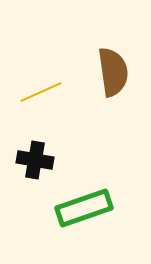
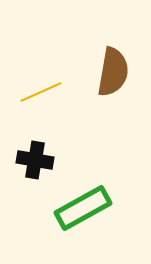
brown semicircle: rotated 18 degrees clockwise
green rectangle: moved 1 px left; rotated 10 degrees counterclockwise
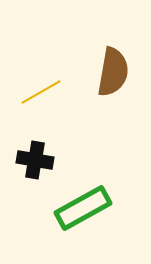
yellow line: rotated 6 degrees counterclockwise
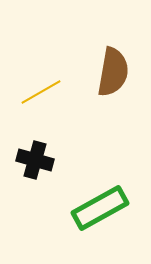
black cross: rotated 6 degrees clockwise
green rectangle: moved 17 px right
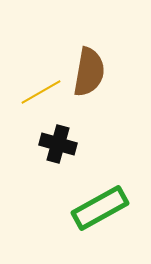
brown semicircle: moved 24 px left
black cross: moved 23 px right, 16 px up
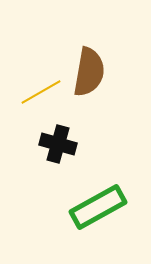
green rectangle: moved 2 px left, 1 px up
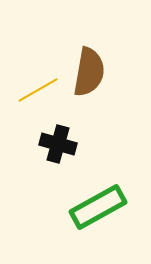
yellow line: moved 3 px left, 2 px up
